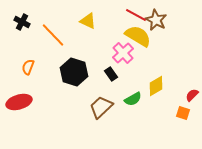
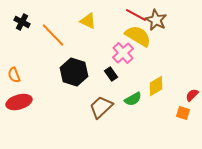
orange semicircle: moved 14 px left, 8 px down; rotated 42 degrees counterclockwise
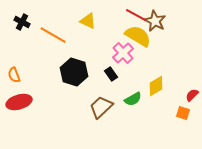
brown star: moved 1 px left, 1 px down
orange line: rotated 16 degrees counterclockwise
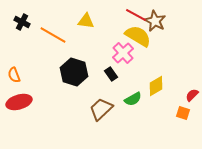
yellow triangle: moved 2 px left; rotated 18 degrees counterclockwise
brown trapezoid: moved 2 px down
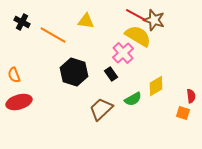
brown star: moved 1 px left, 1 px up; rotated 10 degrees counterclockwise
red semicircle: moved 1 px left, 1 px down; rotated 128 degrees clockwise
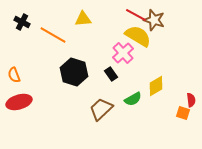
yellow triangle: moved 3 px left, 2 px up; rotated 12 degrees counterclockwise
red semicircle: moved 4 px down
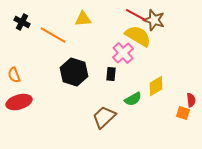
black rectangle: rotated 40 degrees clockwise
brown trapezoid: moved 3 px right, 8 px down
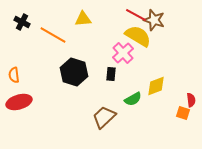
orange semicircle: rotated 14 degrees clockwise
yellow diamond: rotated 10 degrees clockwise
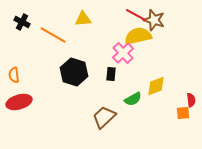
yellow semicircle: rotated 44 degrees counterclockwise
orange square: rotated 24 degrees counterclockwise
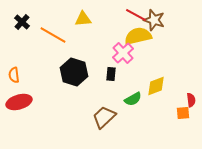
black cross: rotated 14 degrees clockwise
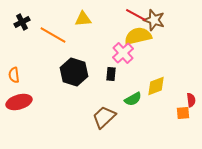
black cross: rotated 21 degrees clockwise
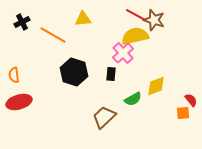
yellow semicircle: moved 3 px left
red semicircle: rotated 32 degrees counterclockwise
